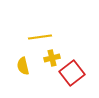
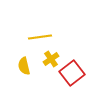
yellow cross: moved 1 px left, 1 px down; rotated 21 degrees counterclockwise
yellow semicircle: moved 1 px right
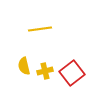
yellow line: moved 8 px up
yellow cross: moved 6 px left, 12 px down; rotated 21 degrees clockwise
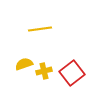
yellow semicircle: moved 2 px up; rotated 84 degrees clockwise
yellow cross: moved 1 px left
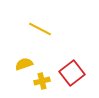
yellow line: rotated 35 degrees clockwise
yellow cross: moved 2 px left, 10 px down
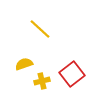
yellow line: rotated 15 degrees clockwise
red square: moved 1 px down
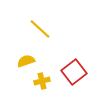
yellow semicircle: moved 2 px right, 3 px up
red square: moved 2 px right, 2 px up
